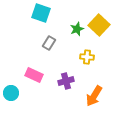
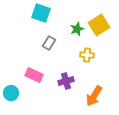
yellow square: rotated 15 degrees clockwise
yellow cross: moved 2 px up
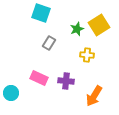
pink rectangle: moved 5 px right, 3 px down
purple cross: rotated 21 degrees clockwise
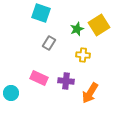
yellow cross: moved 4 px left
orange arrow: moved 4 px left, 3 px up
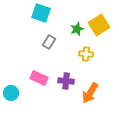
gray rectangle: moved 1 px up
yellow cross: moved 3 px right, 1 px up
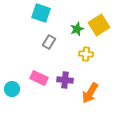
purple cross: moved 1 px left, 1 px up
cyan circle: moved 1 px right, 4 px up
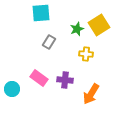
cyan square: rotated 24 degrees counterclockwise
pink rectangle: rotated 12 degrees clockwise
orange arrow: moved 1 px right, 1 px down
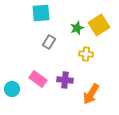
green star: moved 1 px up
pink rectangle: moved 1 px left, 1 px down
